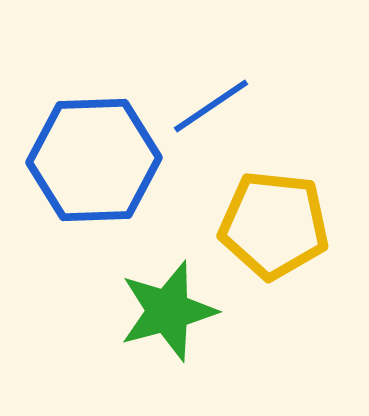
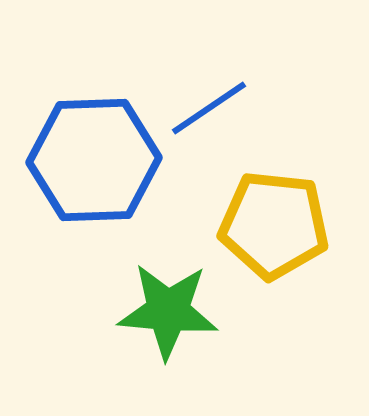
blue line: moved 2 px left, 2 px down
green star: rotated 20 degrees clockwise
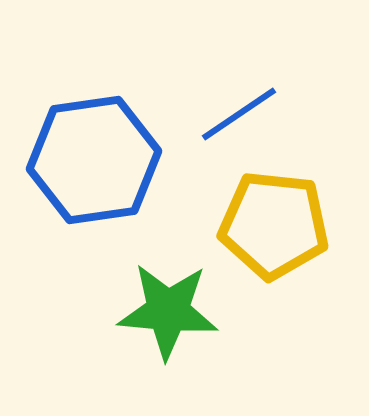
blue line: moved 30 px right, 6 px down
blue hexagon: rotated 6 degrees counterclockwise
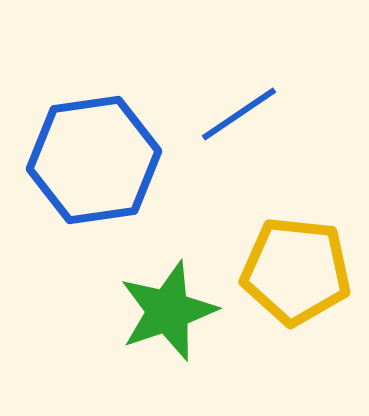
yellow pentagon: moved 22 px right, 46 px down
green star: rotated 24 degrees counterclockwise
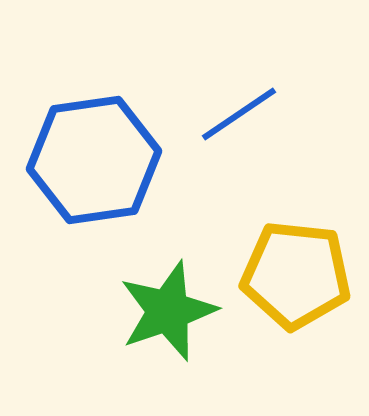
yellow pentagon: moved 4 px down
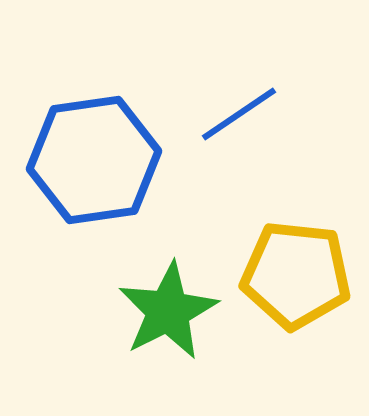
green star: rotated 8 degrees counterclockwise
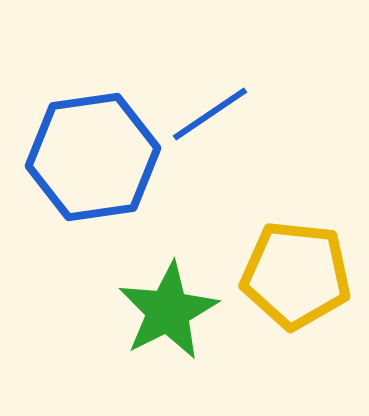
blue line: moved 29 px left
blue hexagon: moved 1 px left, 3 px up
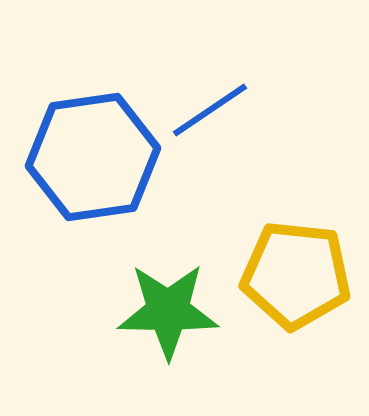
blue line: moved 4 px up
green star: rotated 28 degrees clockwise
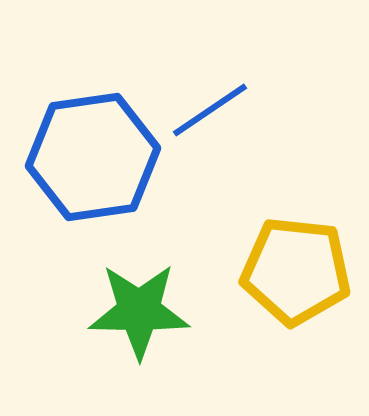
yellow pentagon: moved 4 px up
green star: moved 29 px left
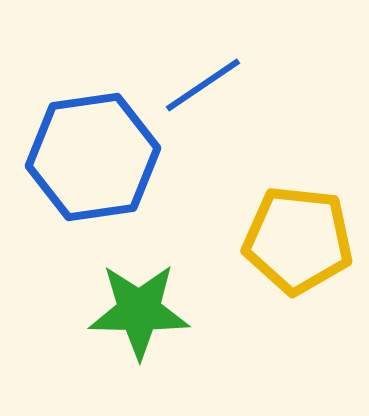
blue line: moved 7 px left, 25 px up
yellow pentagon: moved 2 px right, 31 px up
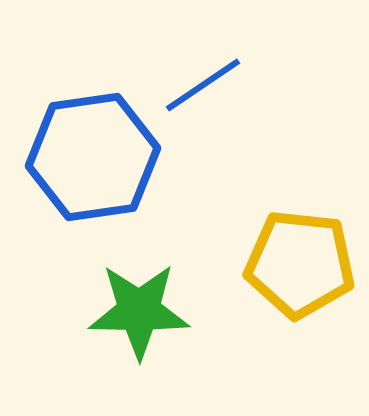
yellow pentagon: moved 2 px right, 24 px down
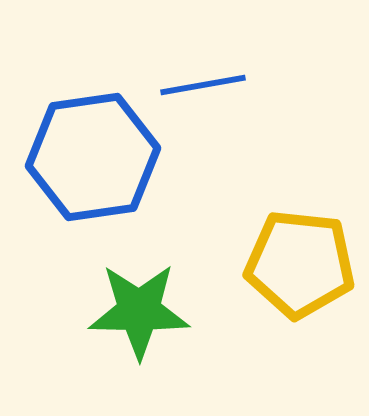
blue line: rotated 24 degrees clockwise
